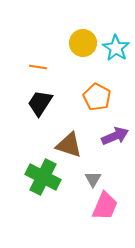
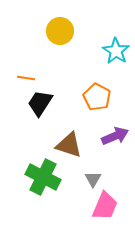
yellow circle: moved 23 px left, 12 px up
cyan star: moved 3 px down
orange line: moved 12 px left, 11 px down
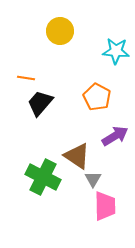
cyan star: rotated 28 degrees counterclockwise
black trapezoid: rotated 8 degrees clockwise
purple arrow: rotated 8 degrees counterclockwise
brown triangle: moved 8 px right, 11 px down; rotated 16 degrees clockwise
pink trapezoid: rotated 24 degrees counterclockwise
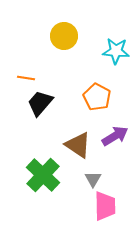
yellow circle: moved 4 px right, 5 px down
brown triangle: moved 1 px right, 11 px up
green cross: moved 2 px up; rotated 16 degrees clockwise
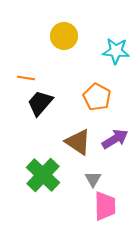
purple arrow: moved 3 px down
brown triangle: moved 3 px up
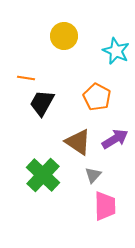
cyan star: rotated 20 degrees clockwise
black trapezoid: moved 2 px right; rotated 12 degrees counterclockwise
gray triangle: moved 4 px up; rotated 12 degrees clockwise
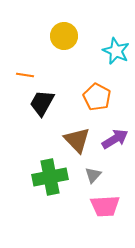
orange line: moved 1 px left, 3 px up
brown triangle: moved 1 px left, 2 px up; rotated 12 degrees clockwise
green cross: moved 7 px right, 2 px down; rotated 36 degrees clockwise
pink trapezoid: rotated 88 degrees clockwise
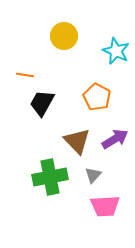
brown triangle: moved 1 px down
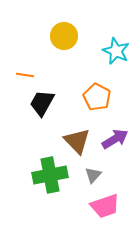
green cross: moved 2 px up
pink trapezoid: rotated 16 degrees counterclockwise
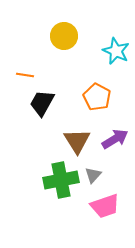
brown triangle: rotated 12 degrees clockwise
green cross: moved 11 px right, 5 px down
